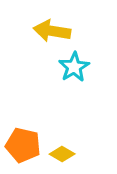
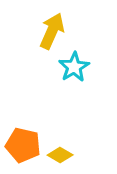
yellow arrow: rotated 105 degrees clockwise
yellow diamond: moved 2 px left, 1 px down
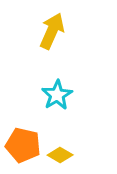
cyan star: moved 17 px left, 28 px down
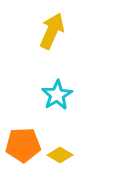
orange pentagon: rotated 16 degrees counterclockwise
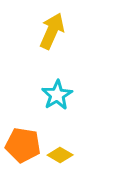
orange pentagon: rotated 12 degrees clockwise
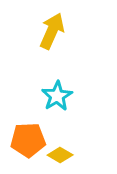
cyan star: moved 1 px down
orange pentagon: moved 5 px right, 5 px up; rotated 12 degrees counterclockwise
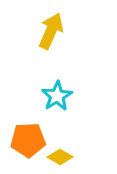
yellow arrow: moved 1 px left
yellow diamond: moved 2 px down
